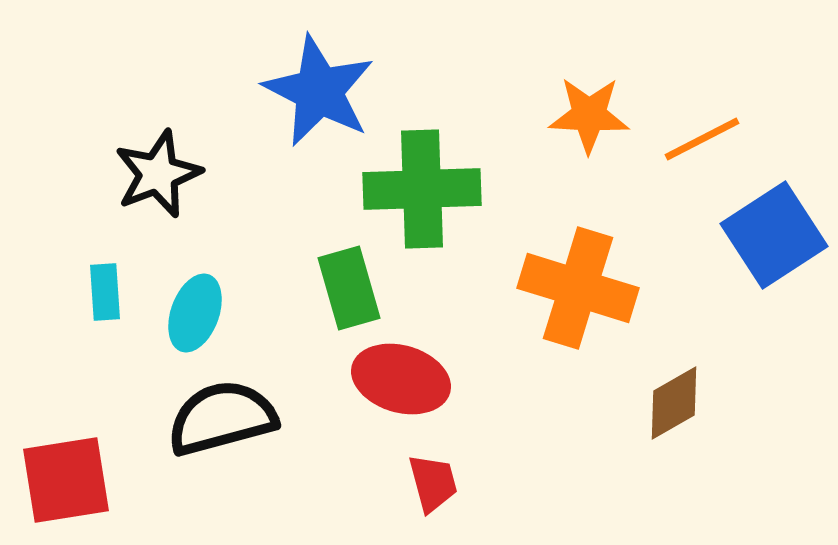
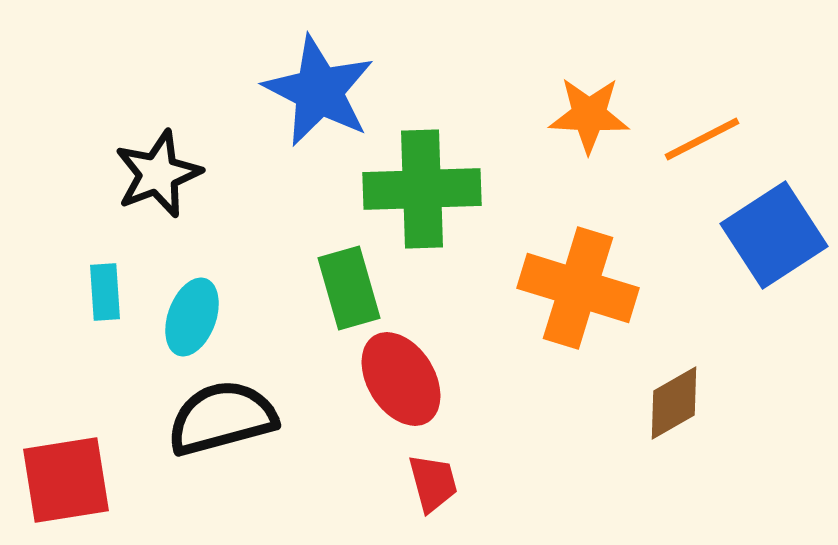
cyan ellipse: moved 3 px left, 4 px down
red ellipse: rotated 42 degrees clockwise
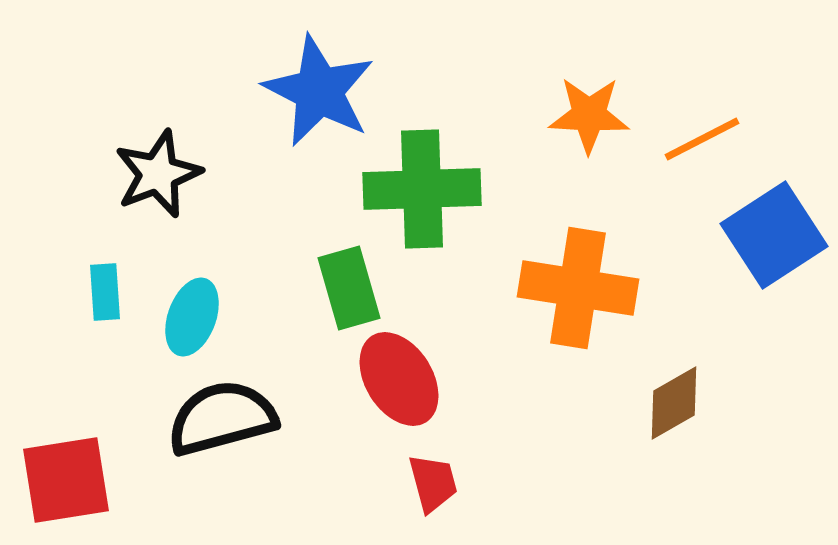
orange cross: rotated 8 degrees counterclockwise
red ellipse: moved 2 px left
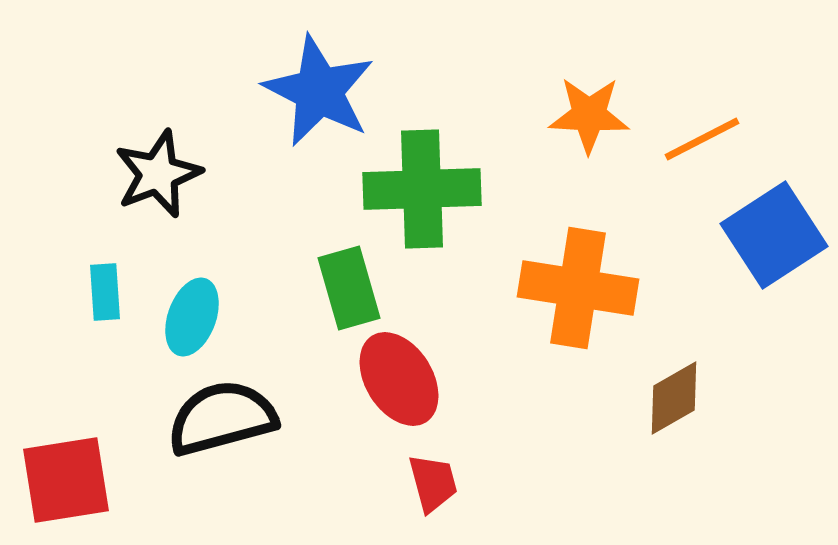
brown diamond: moved 5 px up
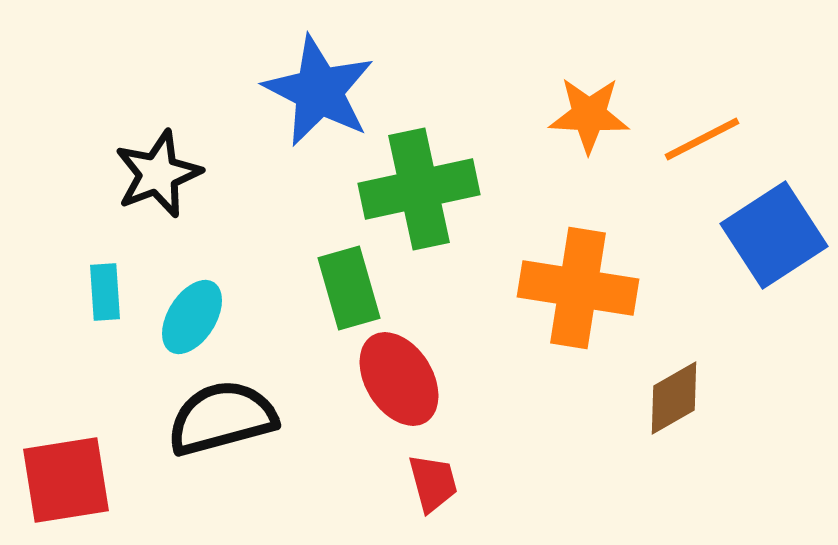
green cross: moved 3 px left; rotated 10 degrees counterclockwise
cyan ellipse: rotated 12 degrees clockwise
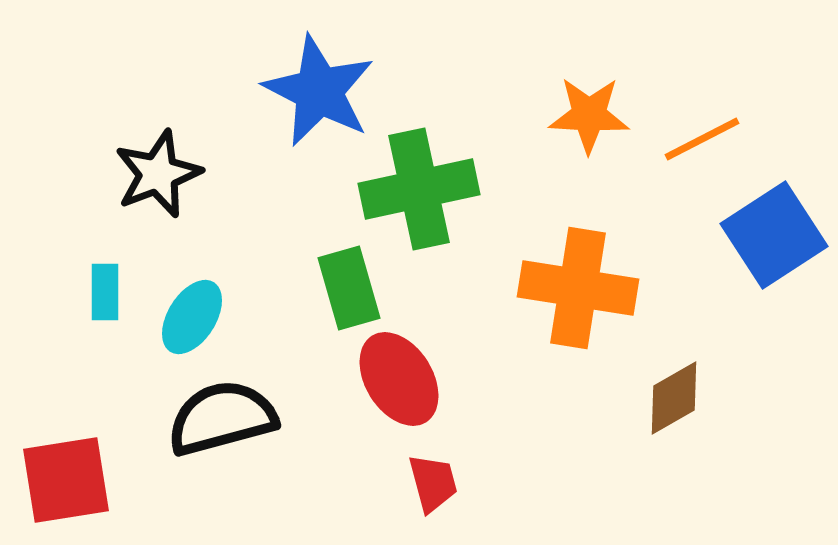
cyan rectangle: rotated 4 degrees clockwise
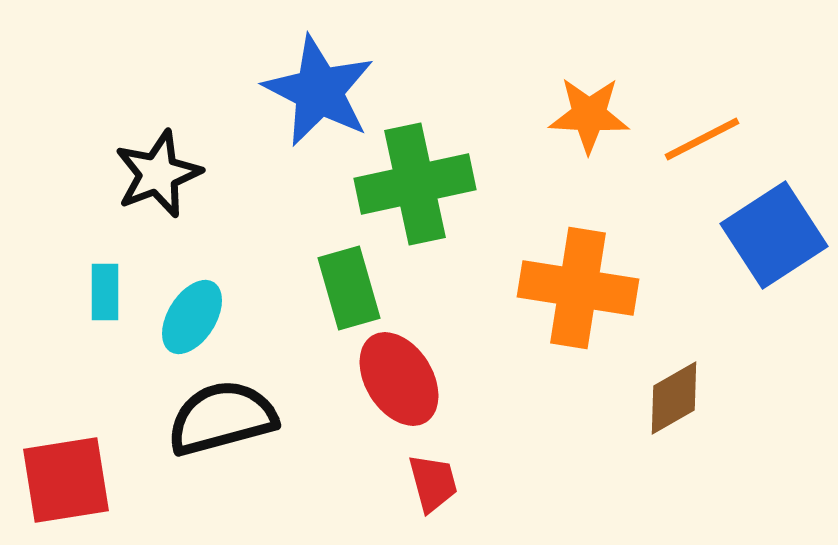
green cross: moved 4 px left, 5 px up
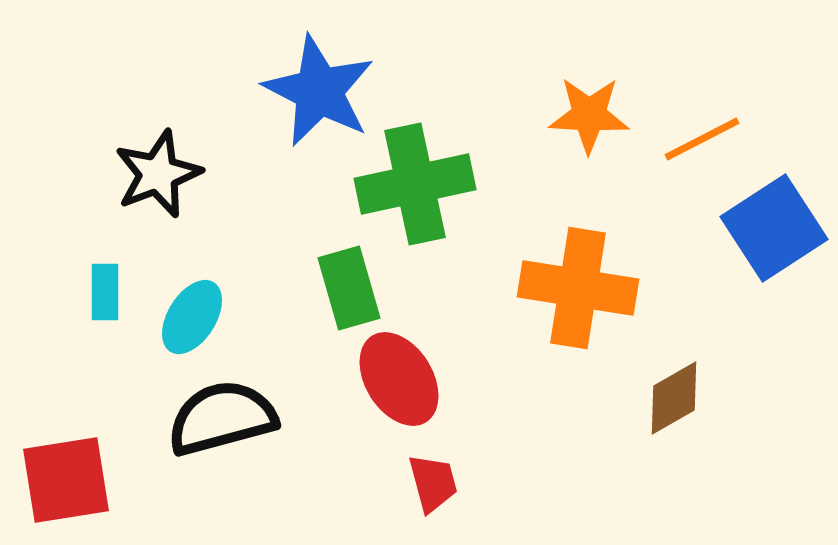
blue square: moved 7 px up
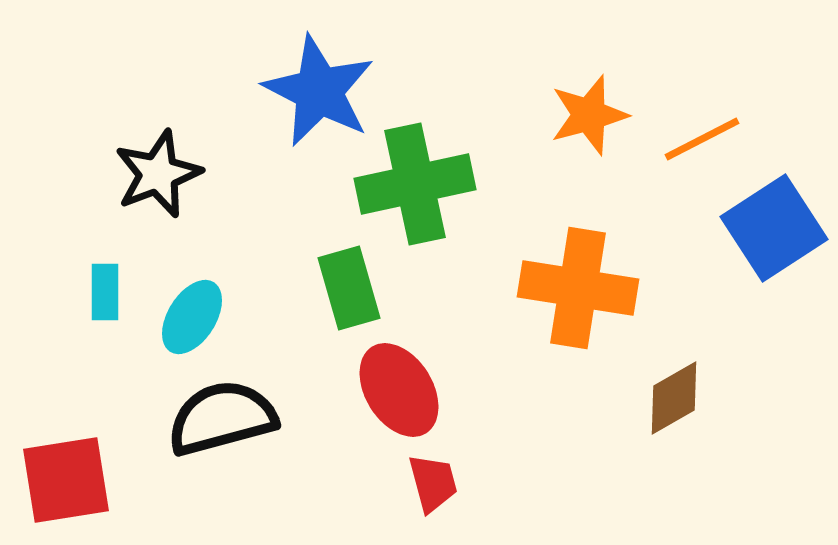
orange star: rotated 18 degrees counterclockwise
red ellipse: moved 11 px down
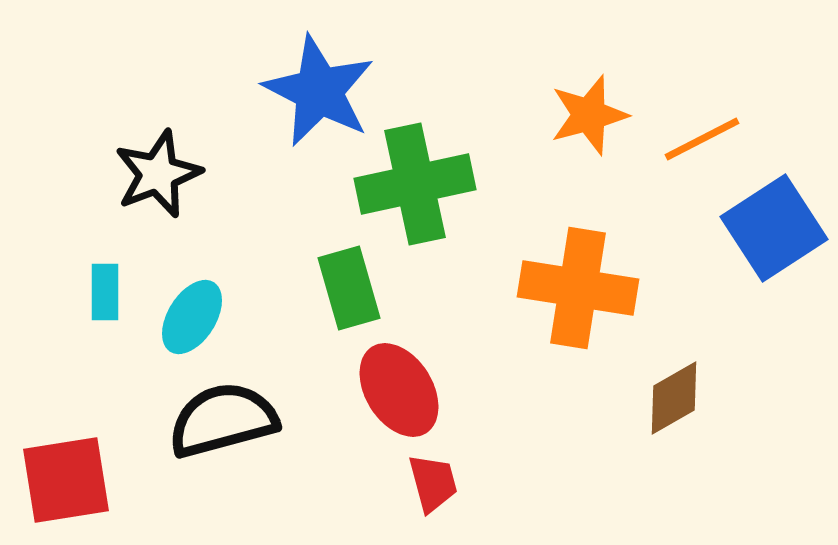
black semicircle: moved 1 px right, 2 px down
